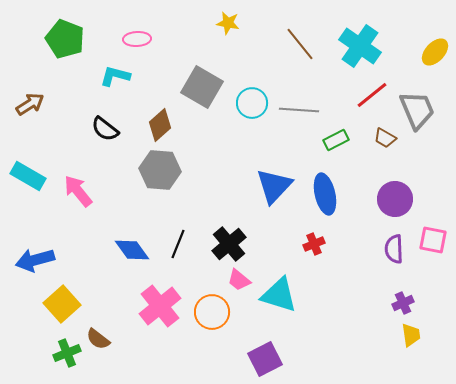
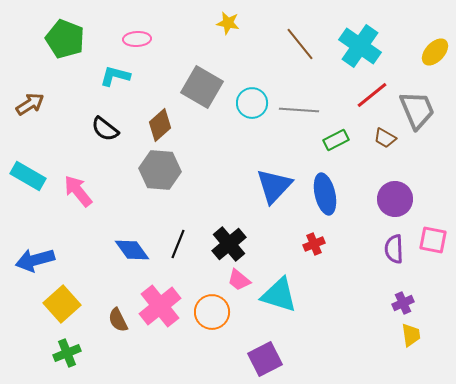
brown semicircle: moved 20 px right, 19 px up; rotated 25 degrees clockwise
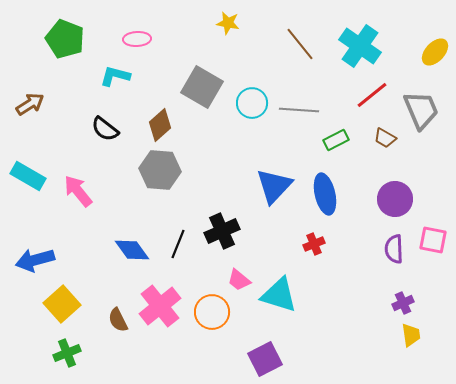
gray trapezoid: moved 4 px right
black cross: moved 7 px left, 13 px up; rotated 16 degrees clockwise
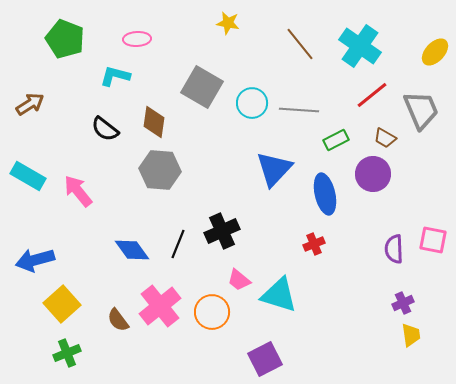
brown diamond: moved 6 px left, 3 px up; rotated 40 degrees counterclockwise
blue triangle: moved 17 px up
purple circle: moved 22 px left, 25 px up
brown semicircle: rotated 10 degrees counterclockwise
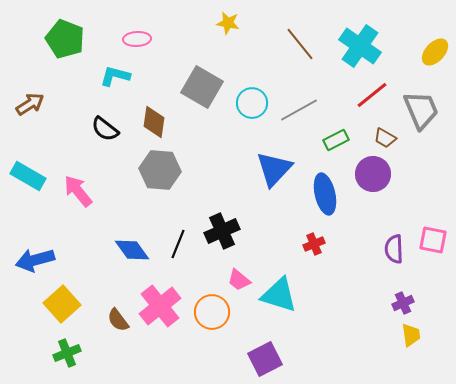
gray line: rotated 33 degrees counterclockwise
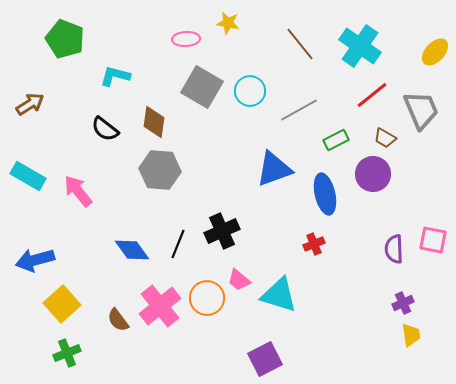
pink ellipse: moved 49 px right
cyan circle: moved 2 px left, 12 px up
blue triangle: rotated 27 degrees clockwise
orange circle: moved 5 px left, 14 px up
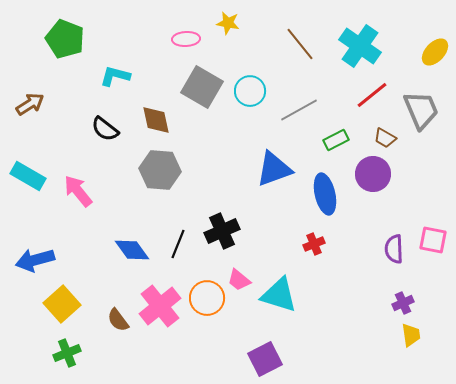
brown diamond: moved 2 px right, 2 px up; rotated 20 degrees counterclockwise
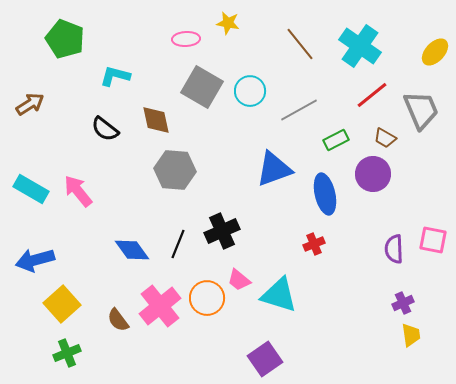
gray hexagon: moved 15 px right
cyan rectangle: moved 3 px right, 13 px down
purple square: rotated 8 degrees counterclockwise
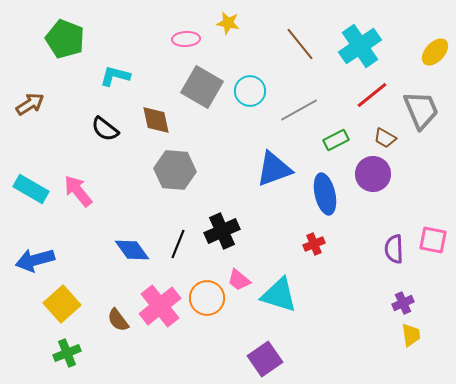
cyan cross: rotated 21 degrees clockwise
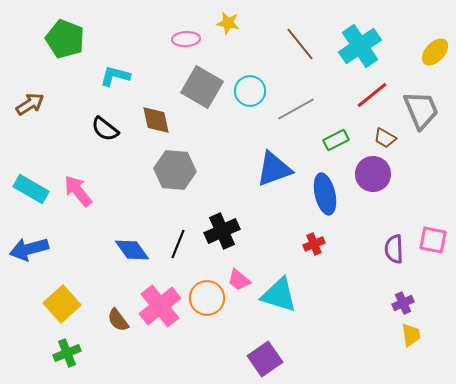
gray line: moved 3 px left, 1 px up
blue arrow: moved 6 px left, 11 px up
